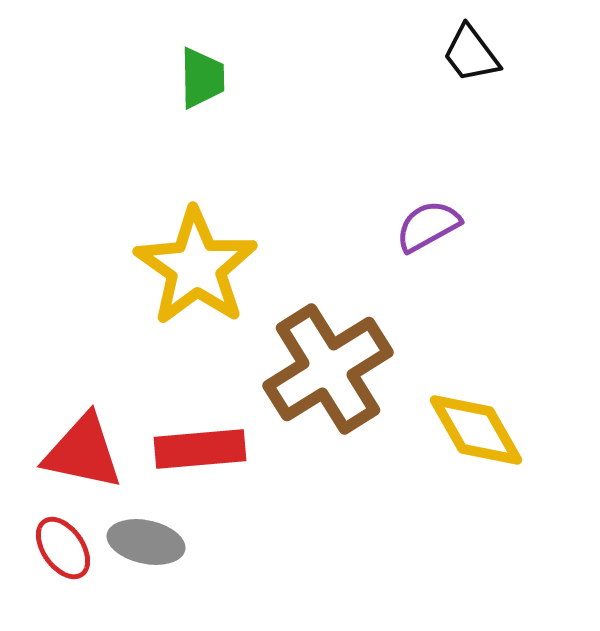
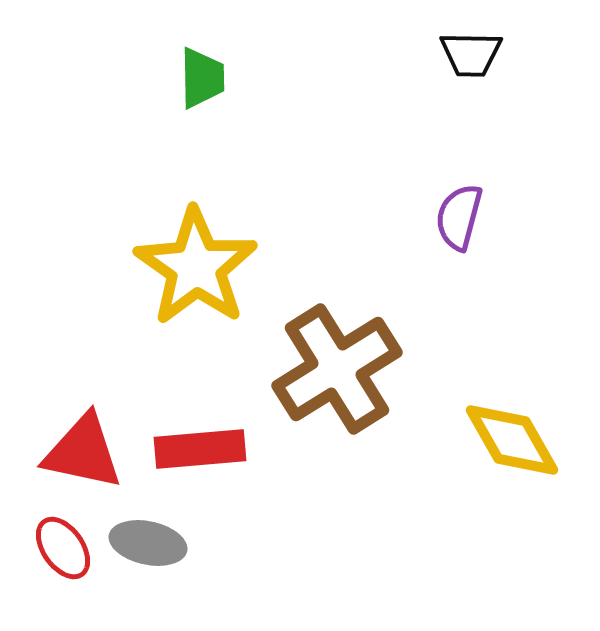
black trapezoid: rotated 52 degrees counterclockwise
purple semicircle: moved 31 px right, 9 px up; rotated 46 degrees counterclockwise
brown cross: moved 9 px right
yellow diamond: moved 36 px right, 10 px down
gray ellipse: moved 2 px right, 1 px down
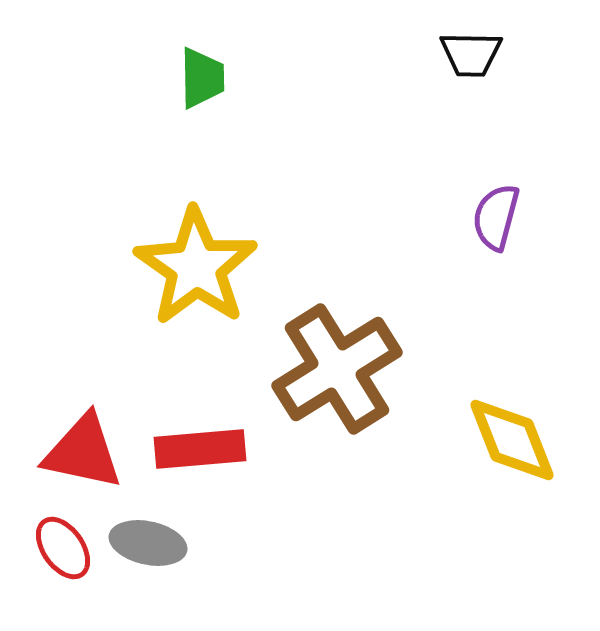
purple semicircle: moved 37 px right
yellow diamond: rotated 8 degrees clockwise
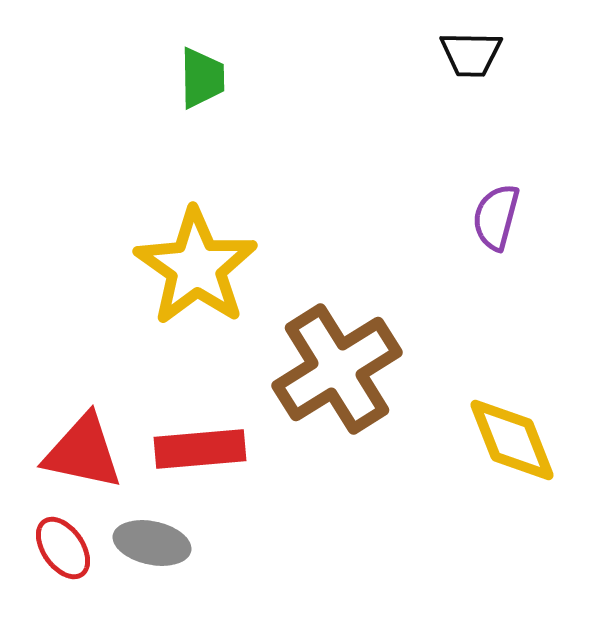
gray ellipse: moved 4 px right
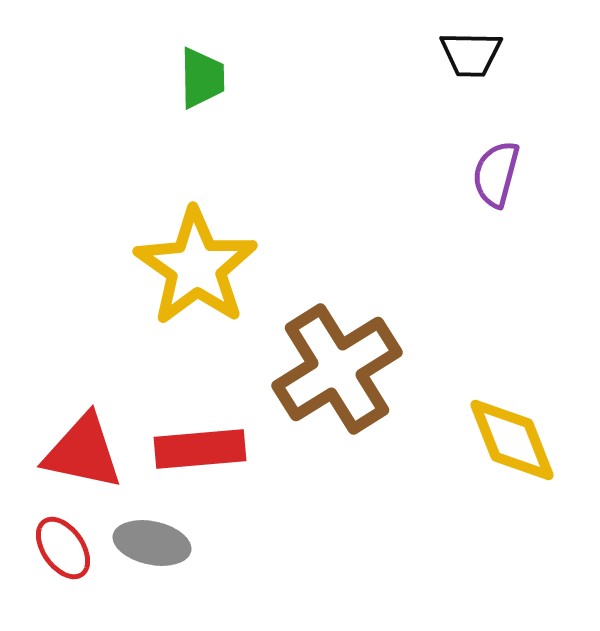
purple semicircle: moved 43 px up
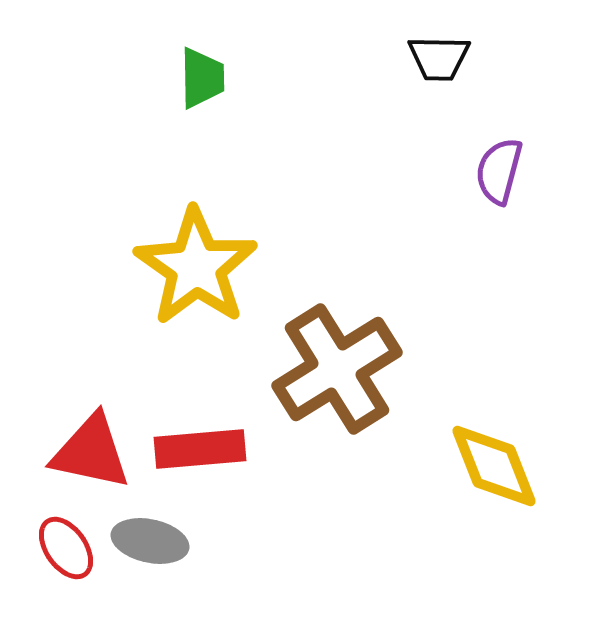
black trapezoid: moved 32 px left, 4 px down
purple semicircle: moved 3 px right, 3 px up
yellow diamond: moved 18 px left, 26 px down
red triangle: moved 8 px right
gray ellipse: moved 2 px left, 2 px up
red ellipse: moved 3 px right
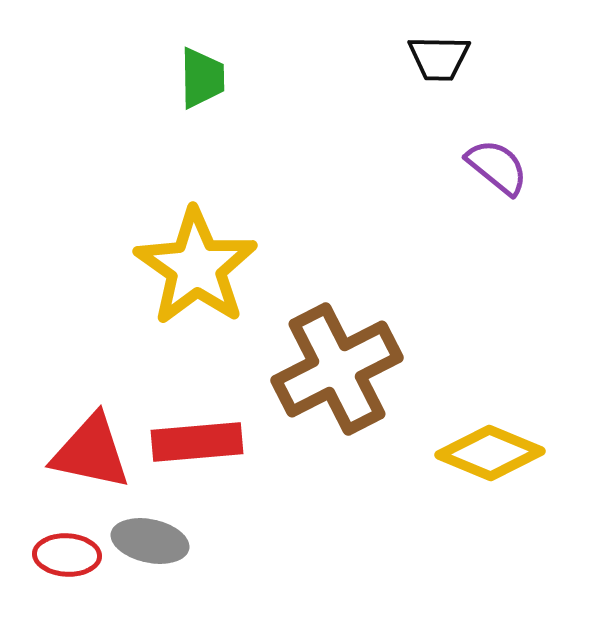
purple semicircle: moved 2 px left, 4 px up; rotated 114 degrees clockwise
brown cross: rotated 5 degrees clockwise
red rectangle: moved 3 px left, 7 px up
yellow diamond: moved 4 px left, 13 px up; rotated 46 degrees counterclockwise
red ellipse: moved 1 px right, 7 px down; rotated 52 degrees counterclockwise
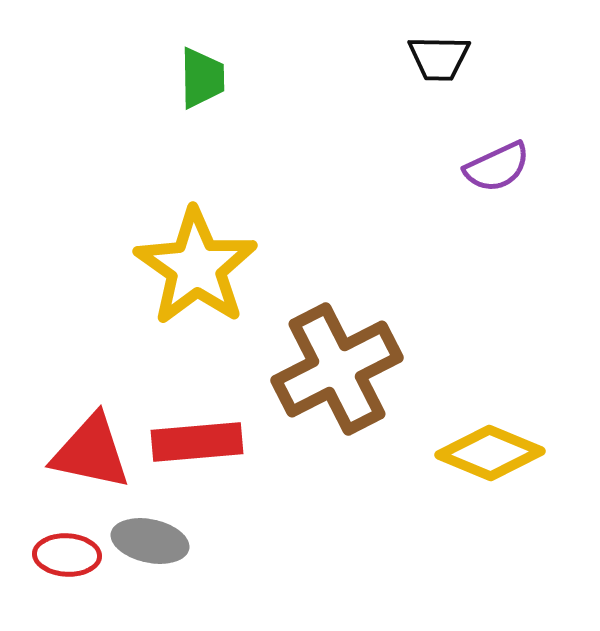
purple semicircle: rotated 116 degrees clockwise
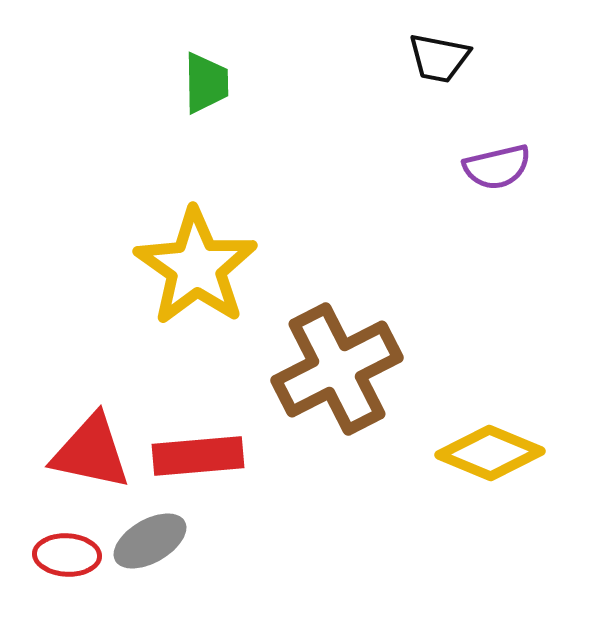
black trapezoid: rotated 10 degrees clockwise
green trapezoid: moved 4 px right, 5 px down
purple semicircle: rotated 12 degrees clockwise
red rectangle: moved 1 px right, 14 px down
gray ellipse: rotated 42 degrees counterclockwise
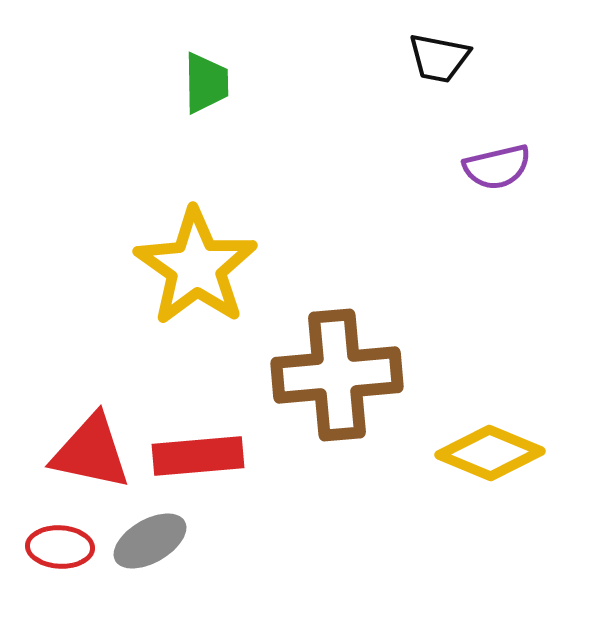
brown cross: moved 6 px down; rotated 22 degrees clockwise
red ellipse: moved 7 px left, 8 px up
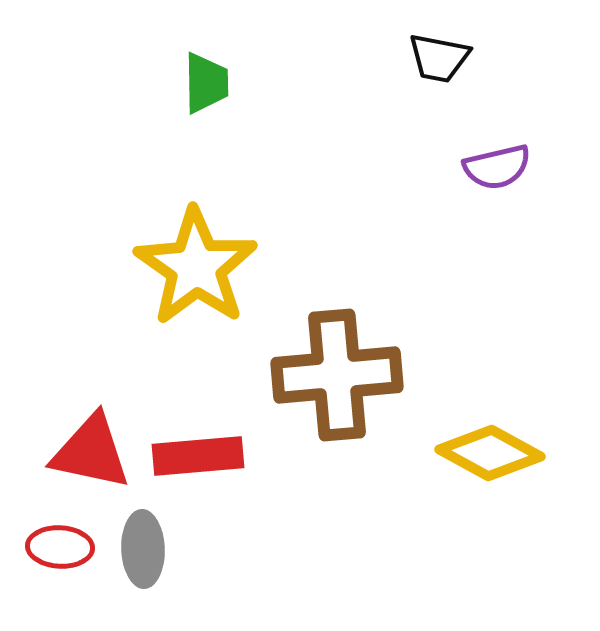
yellow diamond: rotated 6 degrees clockwise
gray ellipse: moved 7 px left, 8 px down; rotated 62 degrees counterclockwise
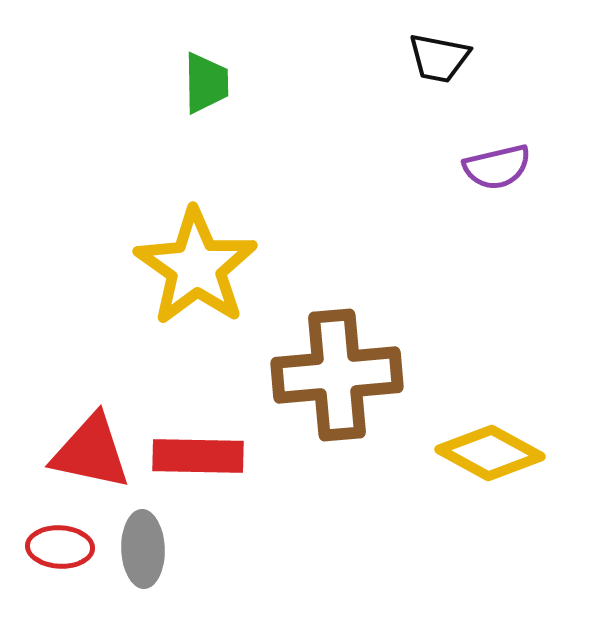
red rectangle: rotated 6 degrees clockwise
